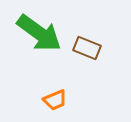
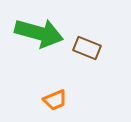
green arrow: rotated 21 degrees counterclockwise
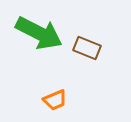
green arrow: rotated 12 degrees clockwise
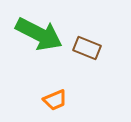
green arrow: moved 1 px down
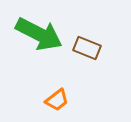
orange trapezoid: moved 2 px right; rotated 15 degrees counterclockwise
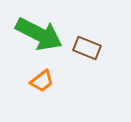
orange trapezoid: moved 15 px left, 19 px up
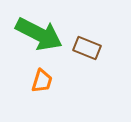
orange trapezoid: rotated 35 degrees counterclockwise
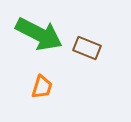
orange trapezoid: moved 6 px down
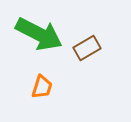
brown rectangle: rotated 52 degrees counterclockwise
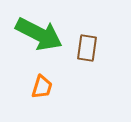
brown rectangle: rotated 52 degrees counterclockwise
